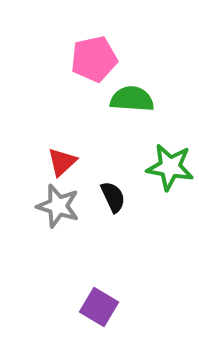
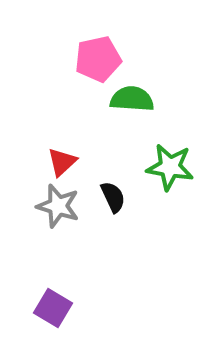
pink pentagon: moved 4 px right
purple square: moved 46 px left, 1 px down
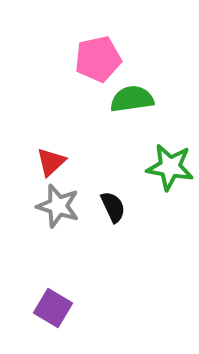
green semicircle: rotated 12 degrees counterclockwise
red triangle: moved 11 px left
black semicircle: moved 10 px down
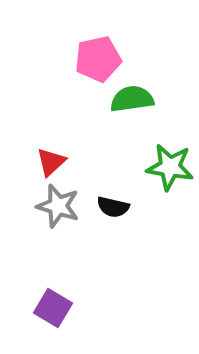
black semicircle: rotated 128 degrees clockwise
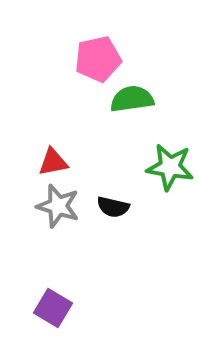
red triangle: moved 2 px right; rotated 32 degrees clockwise
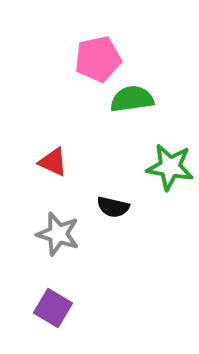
red triangle: rotated 36 degrees clockwise
gray star: moved 28 px down
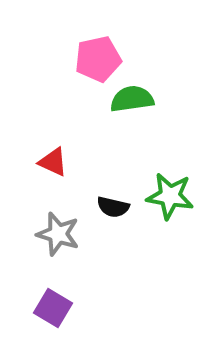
green star: moved 29 px down
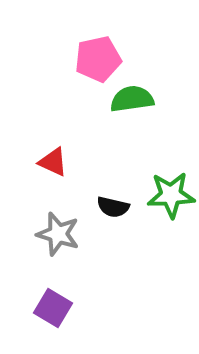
green star: moved 1 px right, 1 px up; rotated 12 degrees counterclockwise
